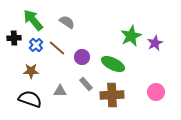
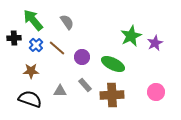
gray semicircle: rotated 21 degrees clockwise
gray rectangle: moved 1 px left, 1 px down
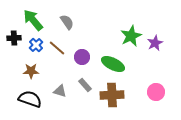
gray triangle: rotated 16 degrees clockwise
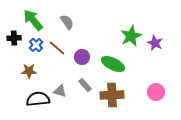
purple star: rotated 21 degrees counterclockwise
brown star: moved 2 px left
black semicircle: moved 8 px right; rotated 25 degrees counterclockwise
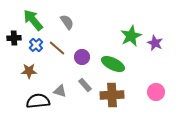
black semicircle: moved 2 px down
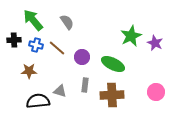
black cross: moved 2 px down
blue cross: rotated 32 degrees counterclockwise
gray rectangle: rotated 48 degrees clockwise
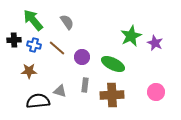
blue cross: moved 2 px left
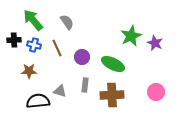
brown line: rotated 24 degrees clockwise
